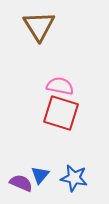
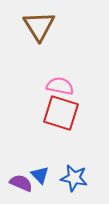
blue triangle: rotated 24 degrees counterclockwise
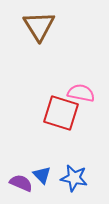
pink semicircle: moved 21 px right, 7 px down
blue triangle: moved 2 px right
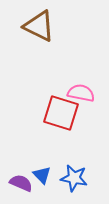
brown triangle: rotated 32 degrees counterclockwise
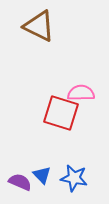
pink semicircle: rotated 12 degrees counterclockwise
purple semicircle: moved 1 px left, 1 px up
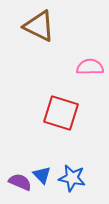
pink semicircle: moved 9 px right, 26 px up
blue star: moved 2 px left
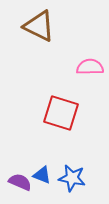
blue triangle: rotated 24 degrees counterclockwise
